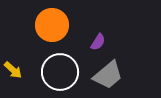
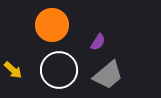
white circle: moved 1 px left, 2 px up
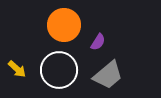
orange circle: moved 12 px right
yellow arrow: moved 4 px right, 1 px up
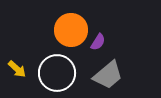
orange circle: moved 7 px right, 5 px down
white circle: moved 2 px left, 3 px down
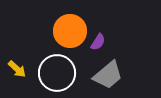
orange circle: moved 1 px left, 1 px down
